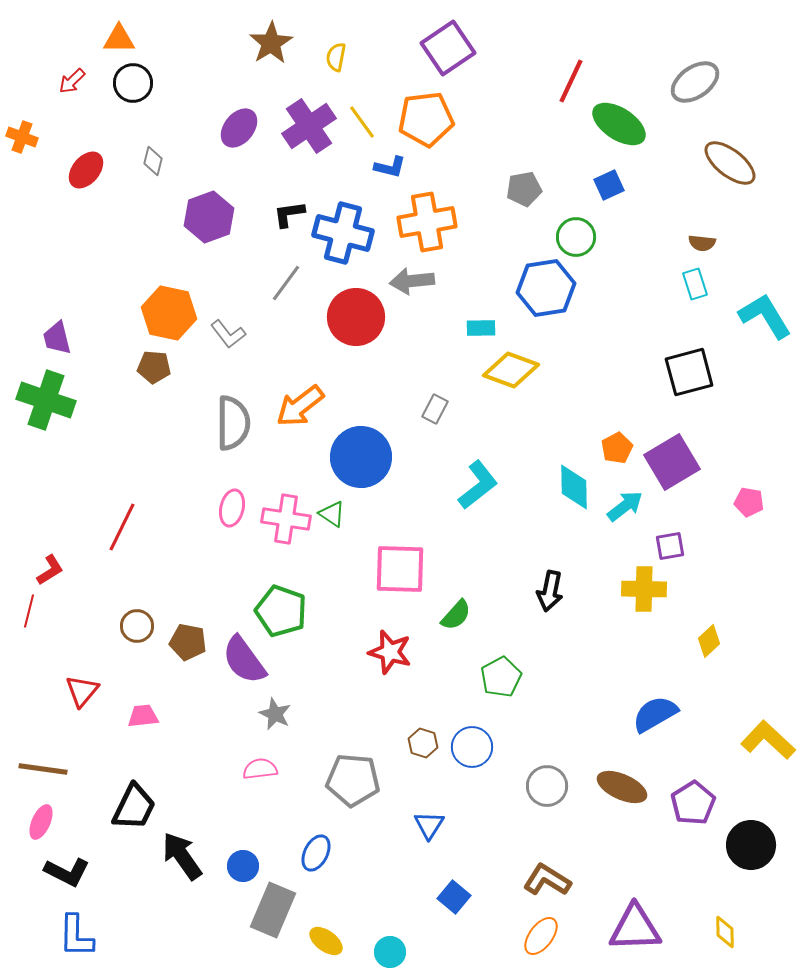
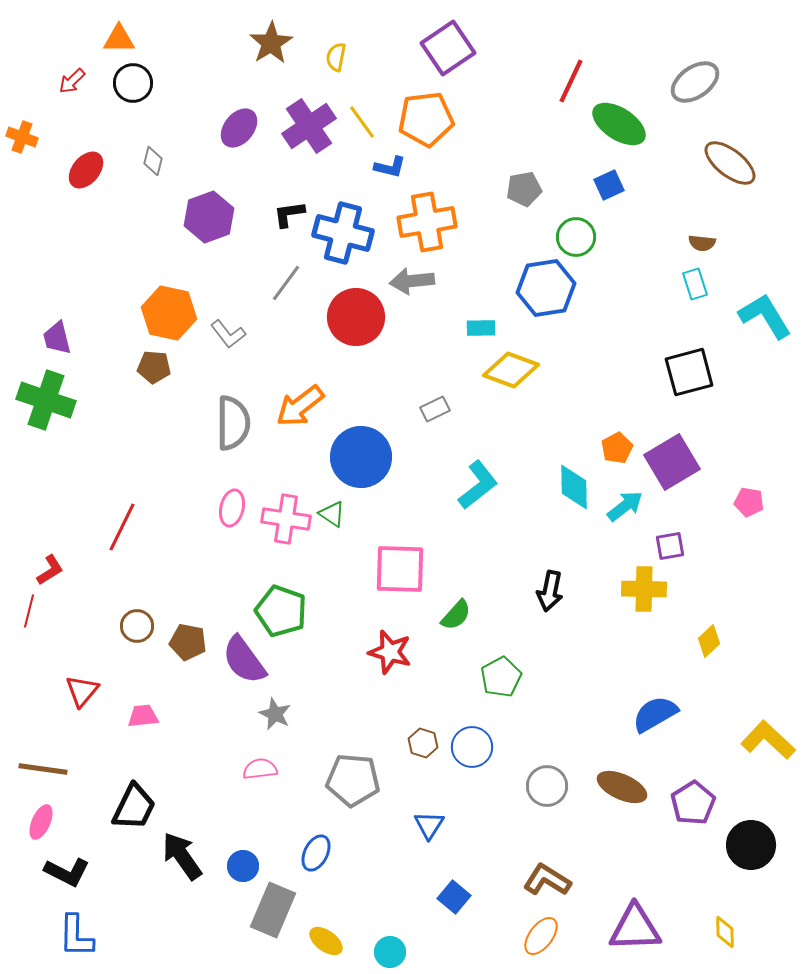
gray rectangle at (435, 409): rotated 36 degrees clockwise
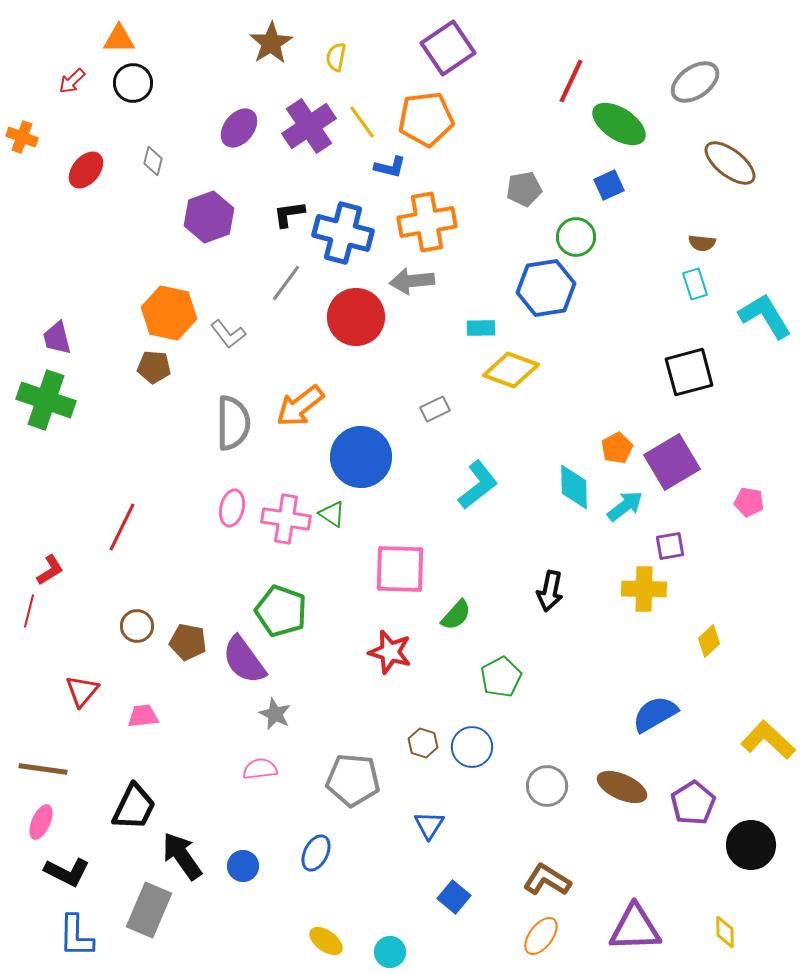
gray rectangle at (273, 910): moved 124 px left
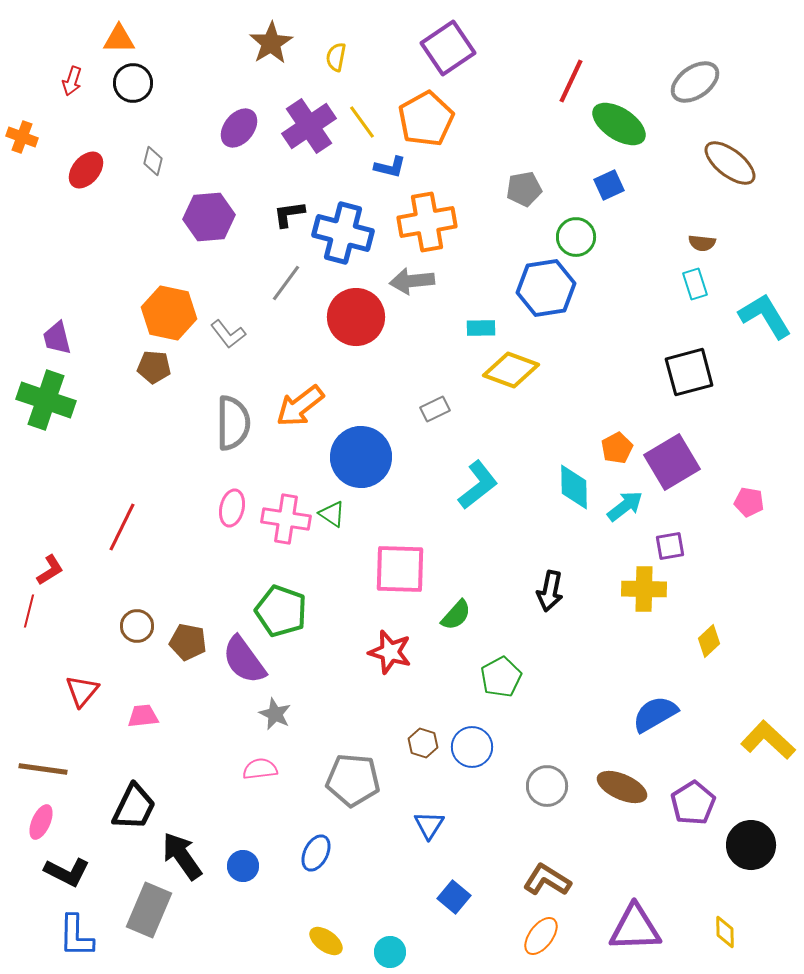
red arrow at (72, 81): rotated 28 degrees counterclockwise
orange pentagon at (426, 119): rotated 22 degrees counterclockwise
purple hexagon at (209, 217): rotated 15 degrees clockwise
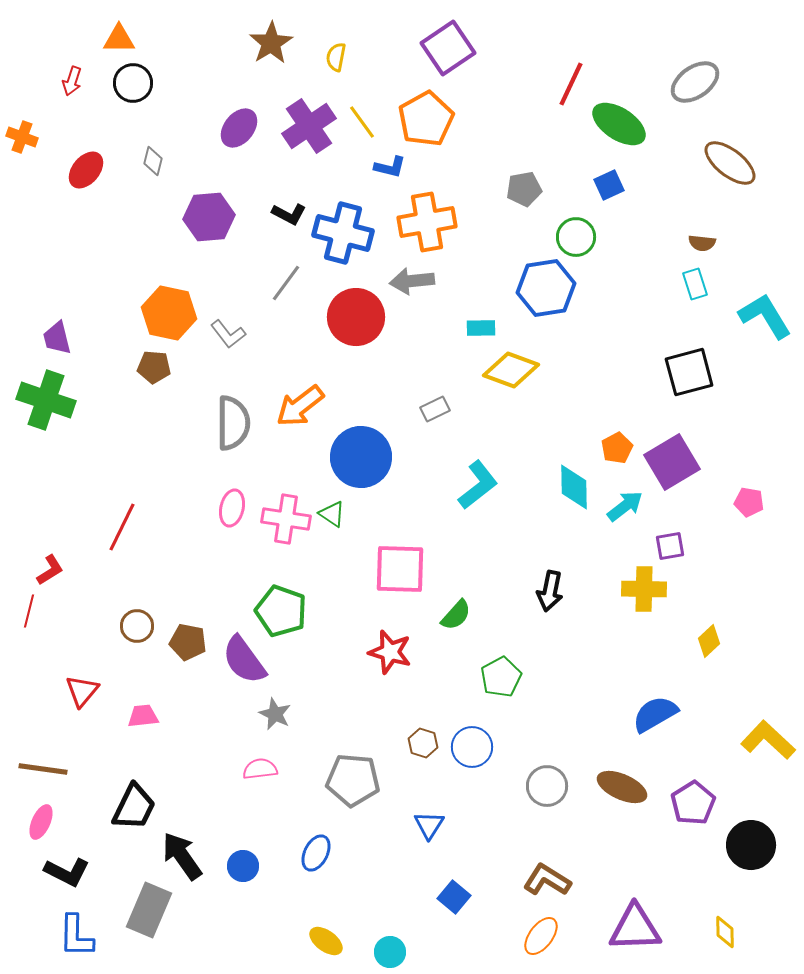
red line at (571, 81): moved 3 px down
black L-shape at (289, 214): rotated 144 degrees counterclockwise
